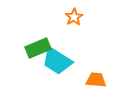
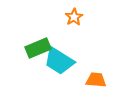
cyan trapezoid: moved 2 px right
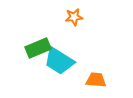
orange star: rotated 24 degrees clockwise
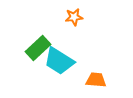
green rectangle: rotated 20 degrees counterclockwise
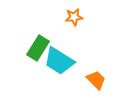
green rectangle: rotated 15 degrees counterclockwise
orange trapezoid: rotated 40 degrees clockwise
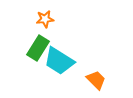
orange star: moved 29 px left, 2 px down
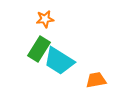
green rectangle: moved 1 px right, 1 px down
orange trapezoid: rotated 55 degrees counterclockwise
